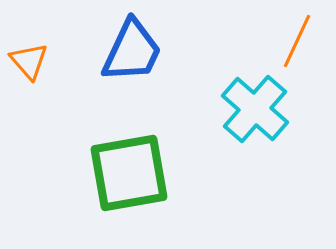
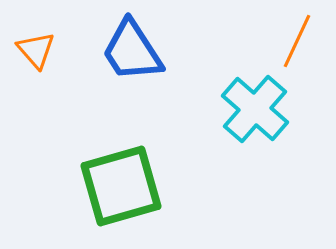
blue trapezoid: rotated 122 degrees clockwise
orange triangle: moved 7 px right, 11 px up
green square: moved 8 px left, 13 px down; rotated 6 degrees counterclockwise
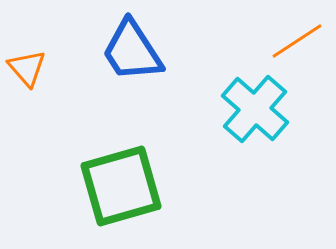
orange line: rotated 32 degrees clockwise
orange triangle: moved 9 px left, 18 px down
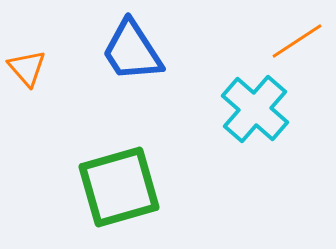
green square: moved 2 px left, 1 px down
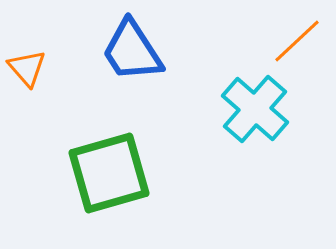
orange line: rotated 10 degrees counterclockwise
green square: moved 10 px left, 14 px up
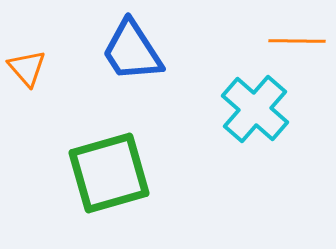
orange line: rotated 44 degrees clockwise
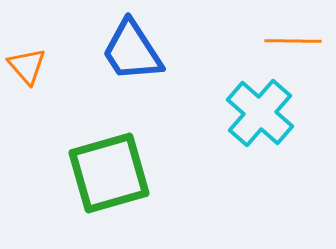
orange line: moved 4 px left
orange triangle: moved 2 px up
cyan cross: moved 5 px right, 4 px down
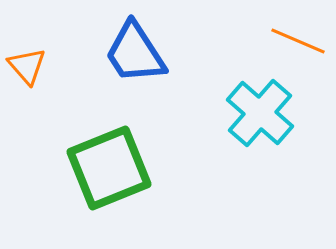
orange line: moved 5 px right; rotated 22 degrees clockwise
blue trapezoid: moved 3 px right, 2 px down
green square: moved 5 px up; rotated 6 degrees counterclockwise
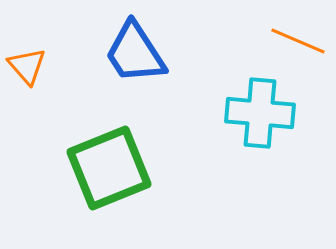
cyan cross: rotated 36 degrees counterclockwise
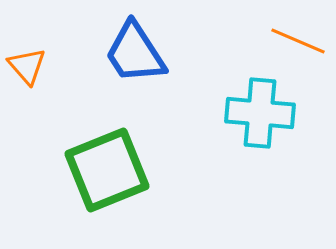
green square: moved 2 px left, 2 px down
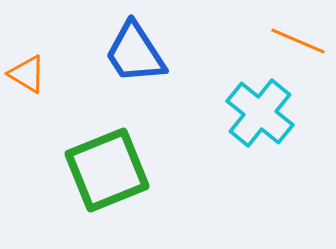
orange triangle: moved 8 px down; rotated 18 degrees counterclockwise
cyan cross: rotated 34 degrees clockwise
